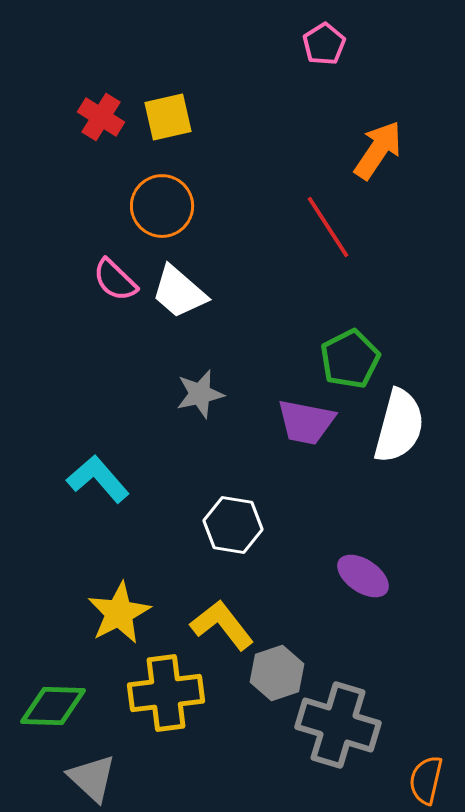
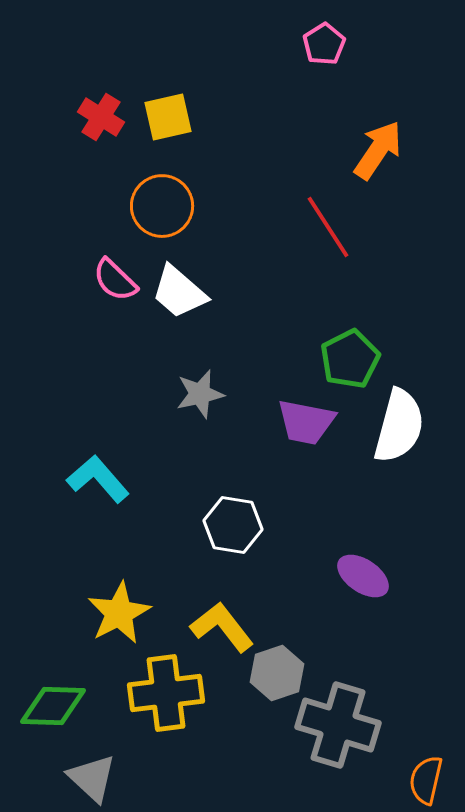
yellow L-shape: moved 2 px down
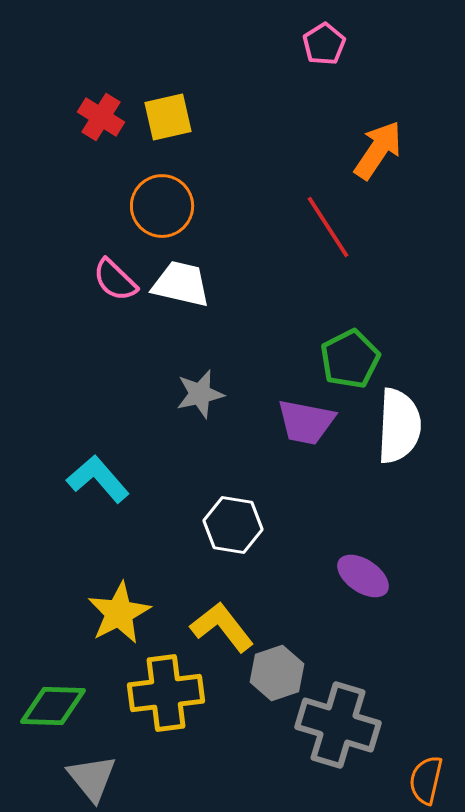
white trapezoid: moved 2 px right, 8 px up; rotated 152 degrees clockwise
white semicircle: rotated 12 degrees counterclockwise
gray triangle: rotated 8 degrees clockwise
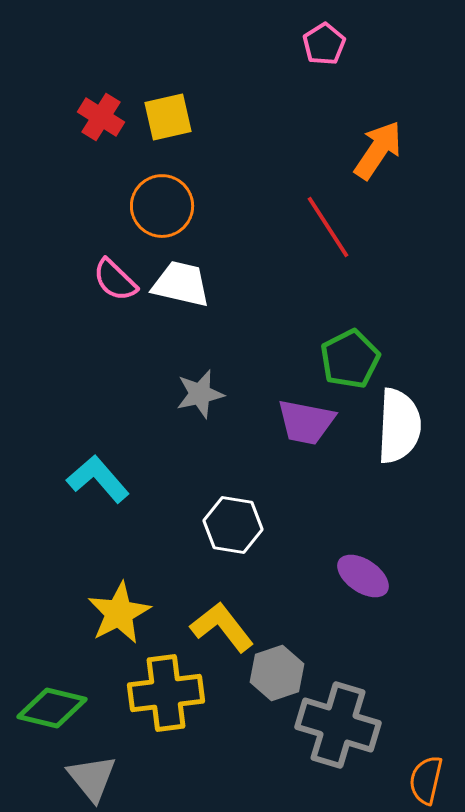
green diamond: moved 1 px left, 2 px down; rotated 12 degrees clockwise
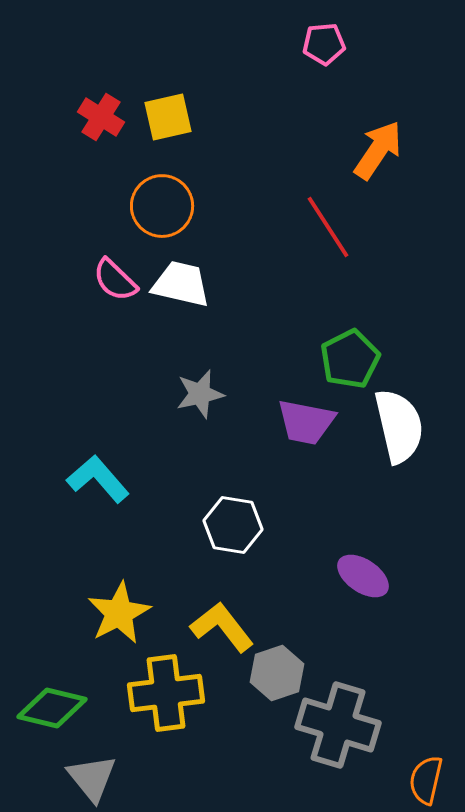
pink pentagon: rotated 27 degrees clockwise
white semicircle: rotated 16 degrees counterclockwise
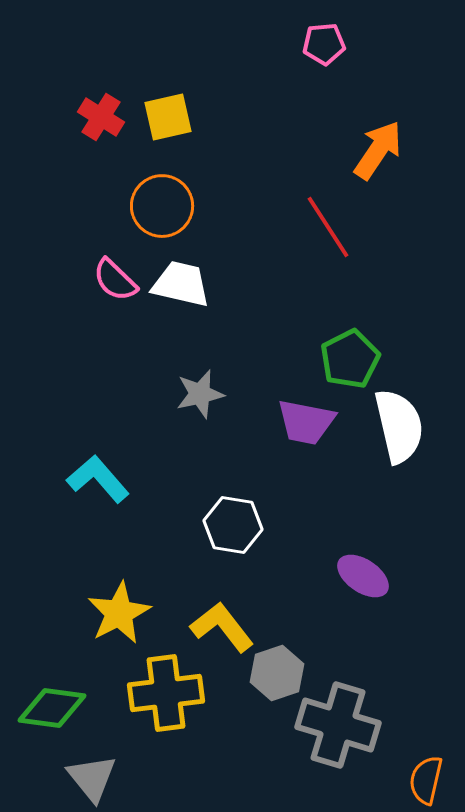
green diamond: rotated 6 degrees counterclockwise
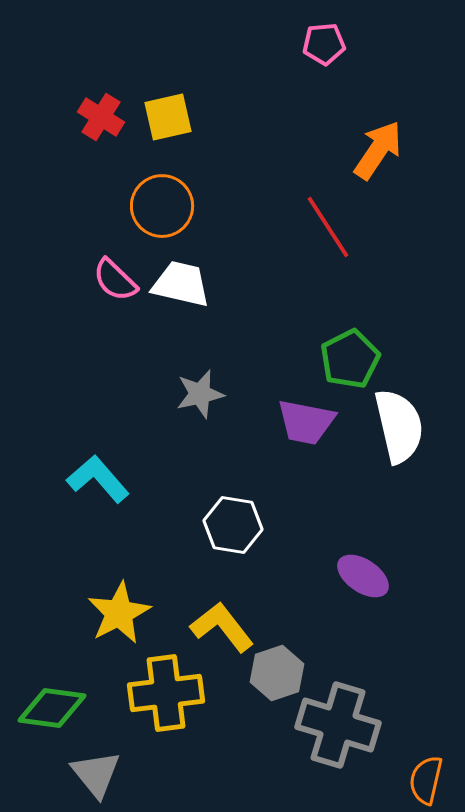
gray triangle: moved 4 px right, 4 px up
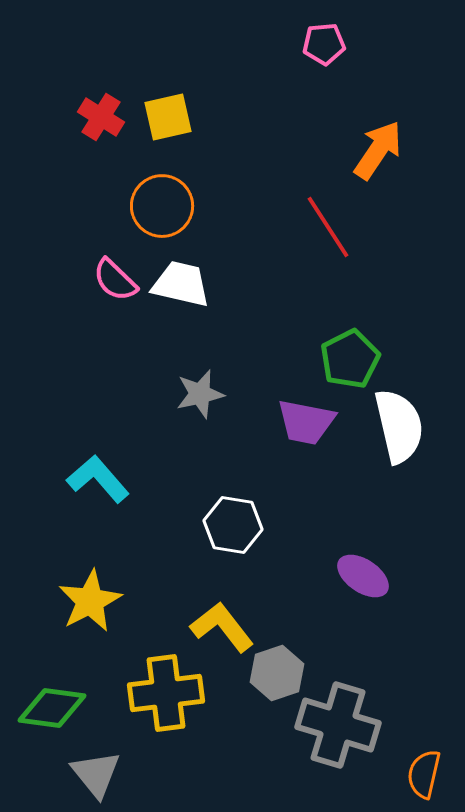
yellow star: moved 29 px left, 12 px up
orange semicircle: moved 2 px left, 6 px up
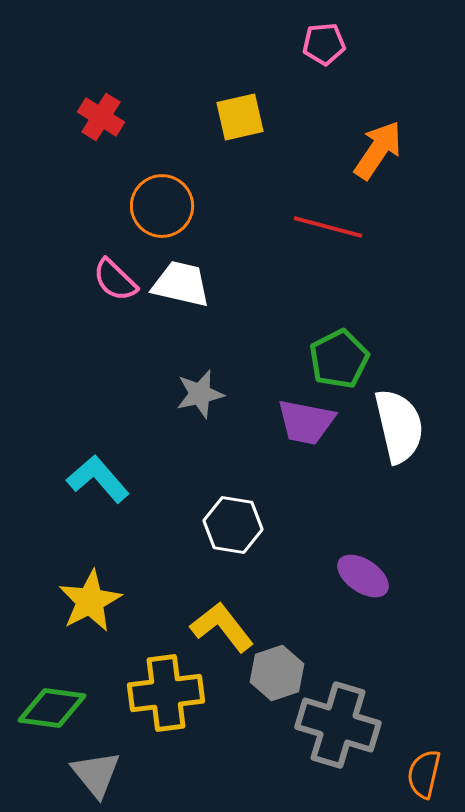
yellow square: moved 72 px right
red line: rotated 42 degrees counterclockwise
green pentagon: moved 11 px left
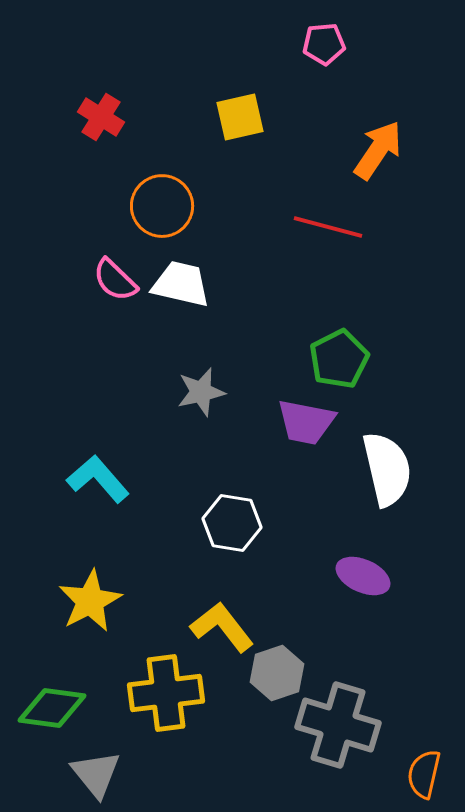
gray star: moved 1 px right, 2 px up
white semicircle: moved 12 px left, 43 px down
white hexagon: moved 1 px left, 2 px up
purple ellipse: rotated 10 degrees counterclockwise
